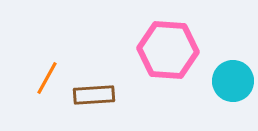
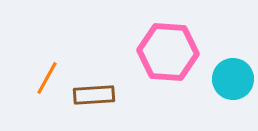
pink hexagon: moved 2 px down
cyan circle: moved 2 px up
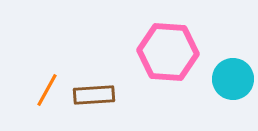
orange line: moved 12 px down
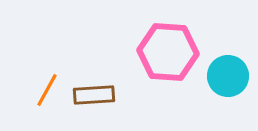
cyan circle: moved 5 px left, 3 px up
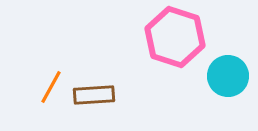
pink hexagon: moved 7 px right, 15 px up; rotated 14 degrees clockwise
orange line: moved 4 px right, 3 px up
